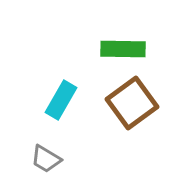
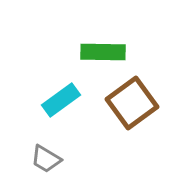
green rectangle: moved 20 px left, 3 px down
cyan rectangle: rotated 24 degrees clockwise
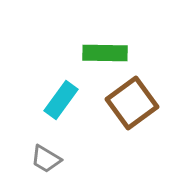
green rectangle: moved 2 px right, 1 px down
cyan rectangle: rotated 18 degrees counterclockwise
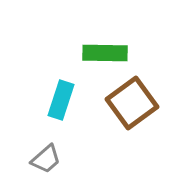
cyan rectangle: rotated 18 degrees counterclockwise
gray trapezoid: rotated 72 degrees counterclockwise
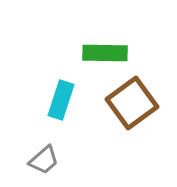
gray trapezoid: moved 2 px left, 1 px down
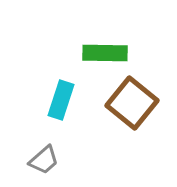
brown square: rotated 15 degrees counterclockwise
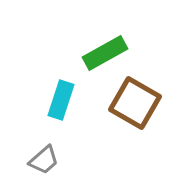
green rectangle: rotated 30 degrees counterclockwise
brown square: moved 3 px right; rotated 9 degrees counterclockwise
